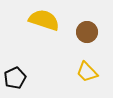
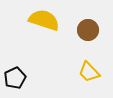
brown circle: moved 1 px right, 2 px up
yellow trapezoid: moved 2 px right
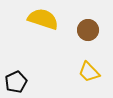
yellow semicircle: moved 1 px left, 1 px up
black pentagon: moved 1 px right, 4 px down
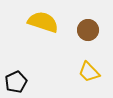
yellow semicircle: moved 3 px down
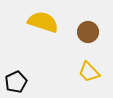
brown circle: moved 2 px down
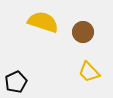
brown circle: moved 5 px left
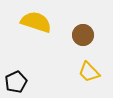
yellow semicircle: moved 7 px left
brown circle: moved 3 px down
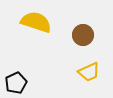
yellow trapezoid: rotated 70 degrees counterclockwise
black pentagon: moved 1 px down
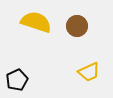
brown circle: moved 6 px left, 9 px up
black pentagon: moved 1 px right, 3 px up
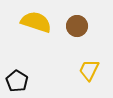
yellow trapezoid: moved 2 px up; rotated 140 degrees clockwise
black pentagon: moved 1 px down; rotated 15 degrees counterclockwise
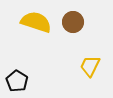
brown circle: moved 4 px left, 4 px up
yellow trapezoid: moved 1 px right, 4 px up
